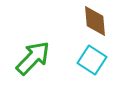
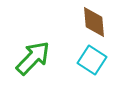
brown diamond: moved 1 px left, 1 px down
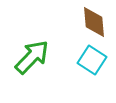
green arrow: moved 1 px left, 1 px up
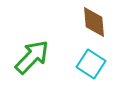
cyan square: moved 1 px left, 4 px down
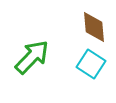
brown diamond: moved 5 px down
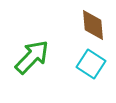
brown diamond: moved 1 px left, 2 px up
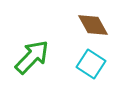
brown diamond: rotated 24 degrees counterclockwise
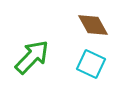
cyan square: rotated 8 degrees counterclockwise
